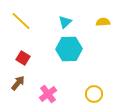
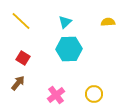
yellow semicircle: moved 5 px right
pink cross: moved 8 px right, 1 px down
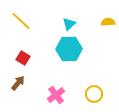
cyan triangle: moved 4 px right, 2 px down
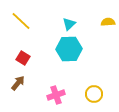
pink cross: rotated 18 degrees clockwise
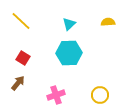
cyan hexagon: moved 4 px down
yellow circle: moved 6 px right, 1 px down
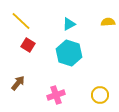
cyan triangle: rotated 16 degrees clockwise
cyan hexagon: rotated 20 degrees clockwise
red square: moved 5 px right, 13 px up
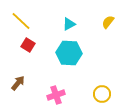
yellow semicircle: rotated 48 degrees counterclockwise
cyan hexagon: rotated 15 degrees counterclockwise
yellow circle: moved 2 px right, 1 px up
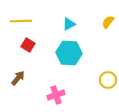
yellow line: rotated 45 degrees counterclockwise
brown arrow: moved 5 px up
yellow circle: moved 6 px right, 14 px up
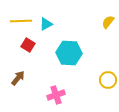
cyan triangle: moved 23 px left
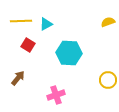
yellow semicircle: rotated 32 degrees clockwise
